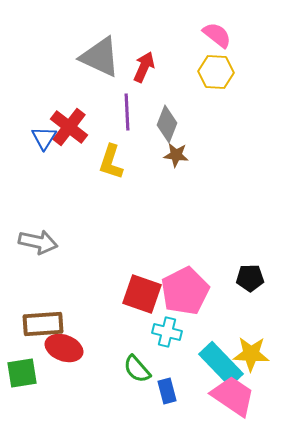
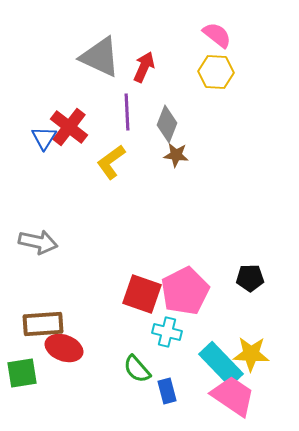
yellow L-shape: rotated 36 degrees clockwise
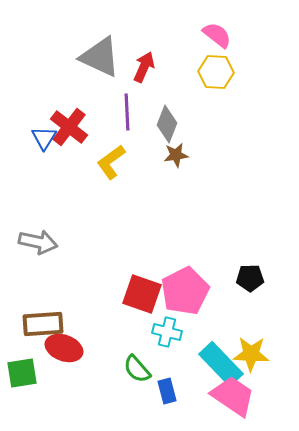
brown star: rotated 15 degrees counterclockwise
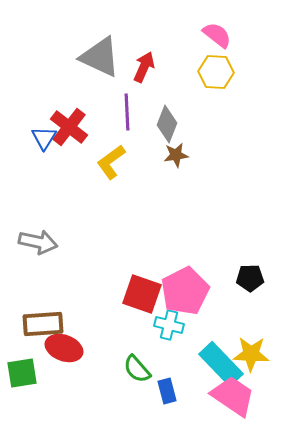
cyan cross: moved 2 px right, 7 px up
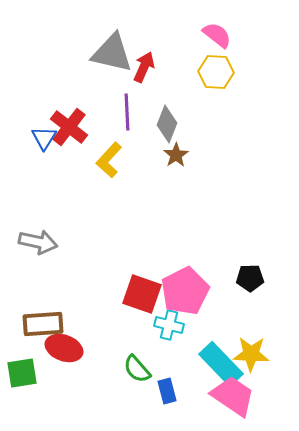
gray triangle: moved 12 px right, 4 px up; rotated 12 degrees counterclockwise
brown star: rotated 25 degrees counterclockwise
yellow L-shape: moved 2 px left, 2 px up; rotated 12 degrees counterclockwise
